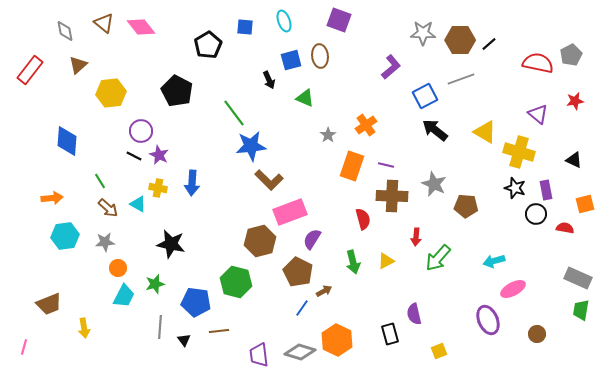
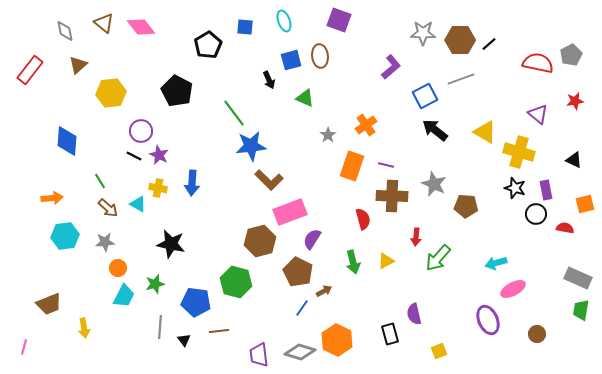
cyan arrow at (494, 261): moved 2 px right, 2 px down
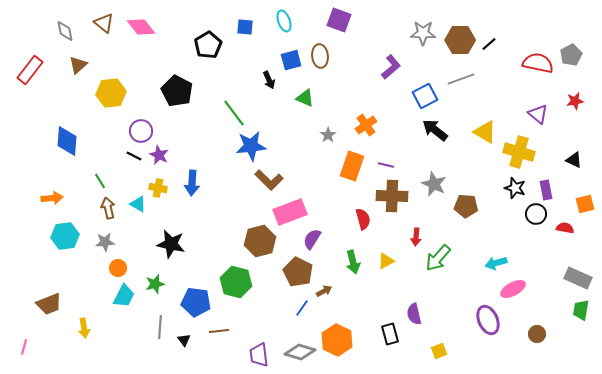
brown arrow at (108, 208): rotated 145 degrees counterclockwise
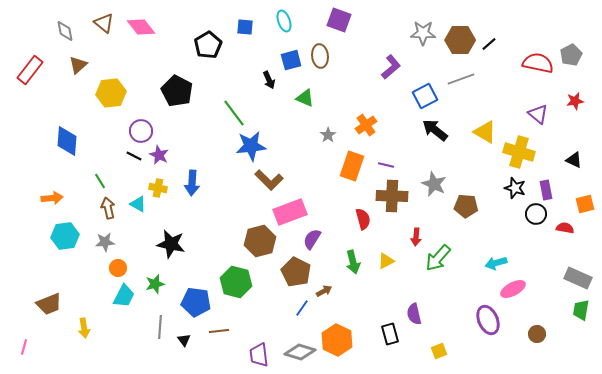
brown pentagon at (298, 272): moved 2 px left
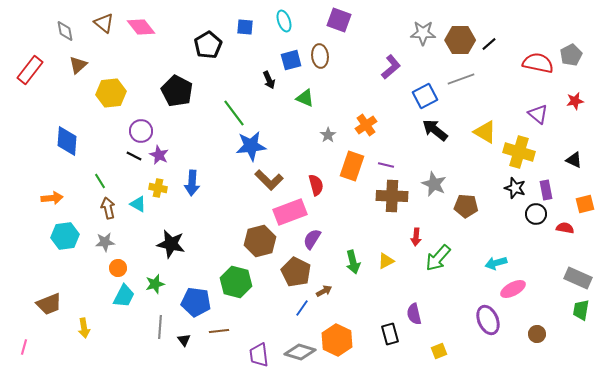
red semicircle at (363, 219): moved 47 px left, 34 px up
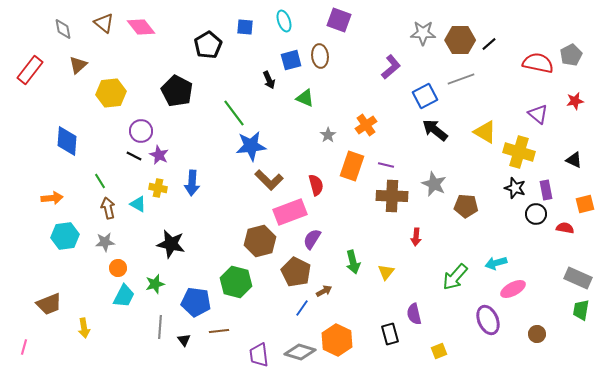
gray diamond at (65, 31): moved 2 px left, 2 px up
green arrow at (438, 258): moved 17 px right, 19 px down
yellow triangle at (386, 261): moved 11 px down; rotated 24 degrees counterclockwise
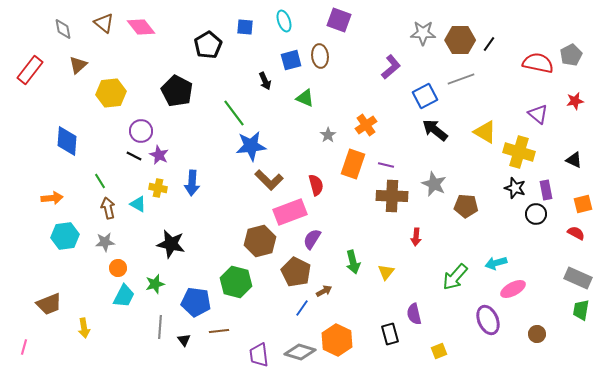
black line at (489, 44): rotated 14 degrees counterclockwise
black arrow at (269, 80): moved 4 px left, 1 px down
orange rectangle at (352, 166): moved 1 px right, 2 px up
orange square at (585, 204): moved 2 px left
red semicircle at (565, 228): moved 11 px right, 5 px down; rotated 18 degrees clockwise
